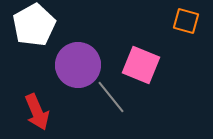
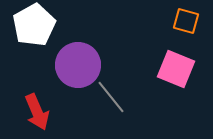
pink square: moved 35 px right, 4 px down
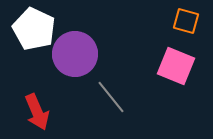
white pentagon: moved 4 px down; rotated 18 degrees counterclockwise
purple circle: moved 3 px left, 11 px up
pink square: moved 3 px up
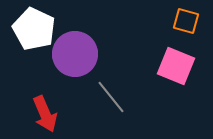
red arrow: moved 8 px right, 2 px down
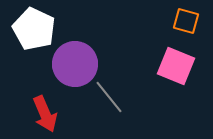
purple circle: moved 10 px down
gray line: moved 2 px left
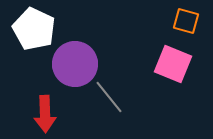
pink square: moved 3 px left, 2 px up
red arrow: rotated 21 degrees clockwise
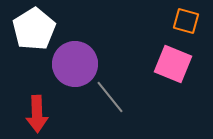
white pentagon: rotated 15 degrees clockwise
gray line: moved 1 px right
red arrow: moved 8 px left
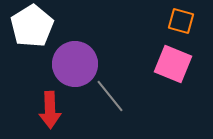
orange square: moved 5 px left
white pentagon: moved 2 px left, 3 px up
gray line: moved 1 px up
red arrow: moved 13 px right, 4 px up
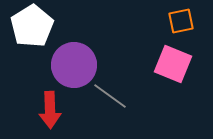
orange square: rotated 28 degrees counterclockwise
purple circle: moved 1 px left, 1 px down
gray line: rotated 15 degrees counterclockwise
